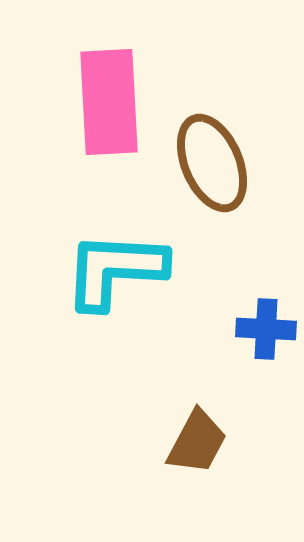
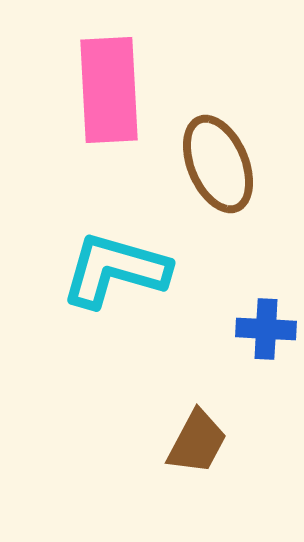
pink rectangle: moved 12 px up
brown ellipse: moved 6 px right, 1 px down
cyan L-shape: rotated 13 degrees clockwise
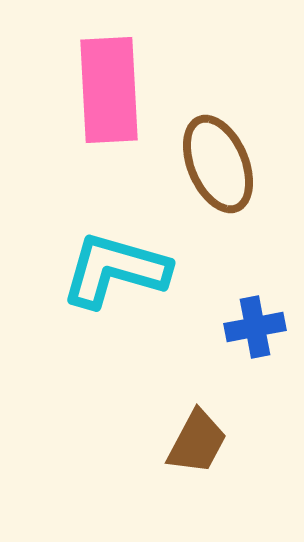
blue cross: moved 11 px left, 2 px up; rotated 14 degrees counterclockwise
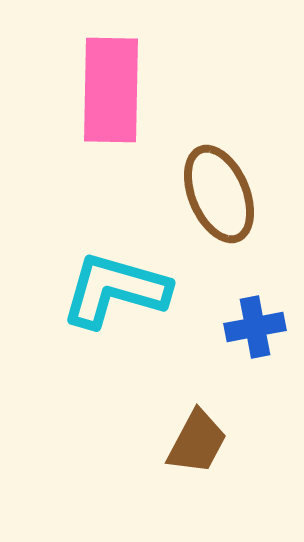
pink rectangle: moved 2 px right; rotated 4 degrees clockwise
brown ellipse: moved 1 px right, 30 px down
cyan L-shape: moved 20 px down
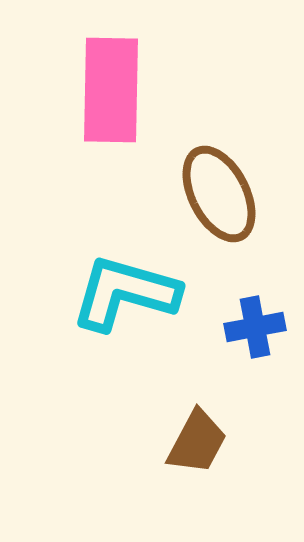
brown ellipse: rotated 4 degrees counterclockwise
cyan L-shape: moved 10 px right, 3 px down
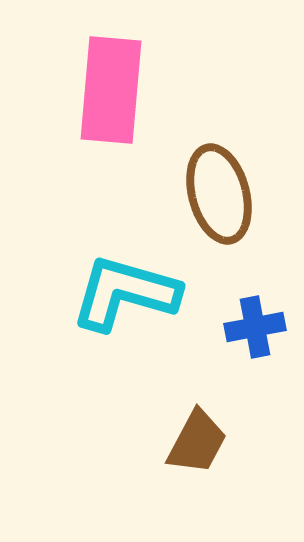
pink rectangle: rotated 4 degrees clockwise
brown ellipse: rotated 12 degrees clockwise
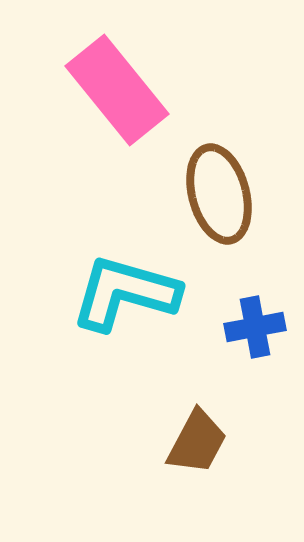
pink rectangle: moved 6 px right; rotated 44 degrees counterclockwise
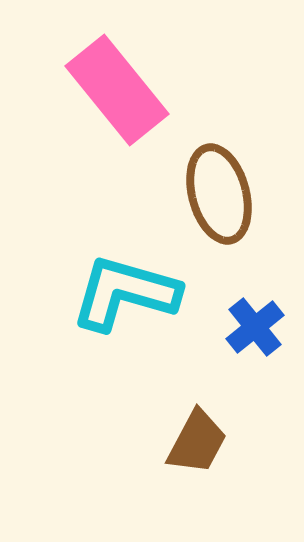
blue cross: rotated 28 degrees counterclockwise
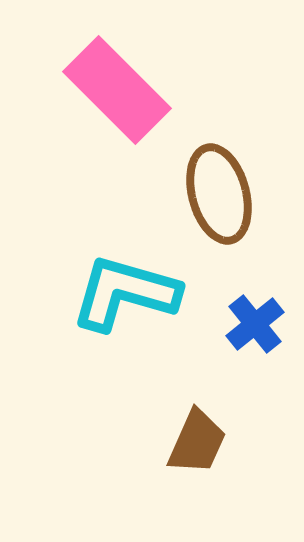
pink rectangle: rotated 6 degrees counterclockwise
blue cross: moved 3 px up
brown trapezoid: rotated 4 degrees counterclockwise
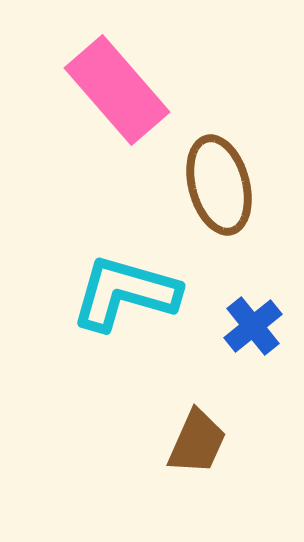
pink rectangle: rotated 4 degrees clockwise
brown ellipse: moved 9 px up
blue cross: moved 2 px left, 2 px down
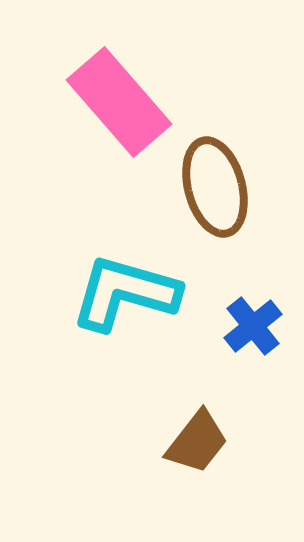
pink rectangle: moved 2 px right, 12 px down
brown ellipse: moved 4 px left, 2 px down
brown trapezoid: rotated 14 degrees clockwise
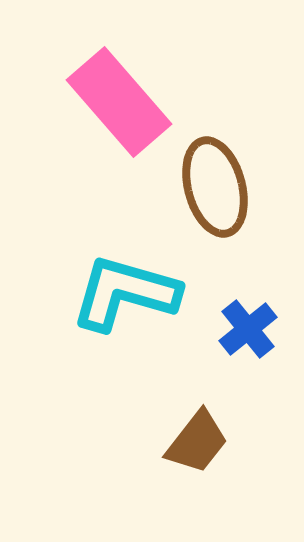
blue cross: moved 5 px left, 3 px down
